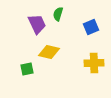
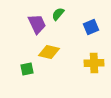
green semicircle: rotated 24 degrees clockwise
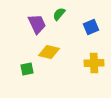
green semicircle: moved 1 px right
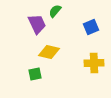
green semicircle: moved 4 px left, 3 px up
green square: moved 8 px right, 5 px down
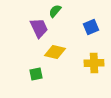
purple trapezoid: moved 2 px right, 4 px down
yellow diamond: moved 6 px right
green square: moved 1 px right
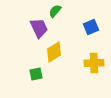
yellow diamond: moved 1 px left; rotated 45 degrees counterclockwise
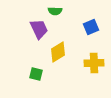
green semicircle: rotated 128 degrees counterclockwise
purple trapezoid: moved 1 px down
yellow diamond: moved 4 px right
green square: rotated 24 degrees clockwise
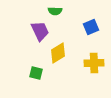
purple trapezoid: moved 1 px right, 2 px down
yellow diamond: moved 1 px down
green square: moved 1 px up
